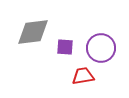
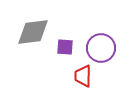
red trapezoid: rotated 80 degrees counterclockwise
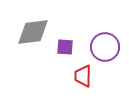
purple circle: moved 4 px right, 1 px up
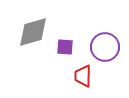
gray diamond: rotated 8 degrees counterclockwise
